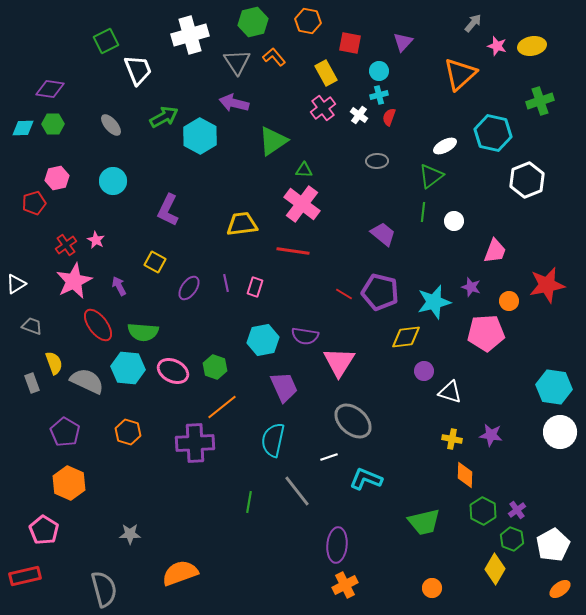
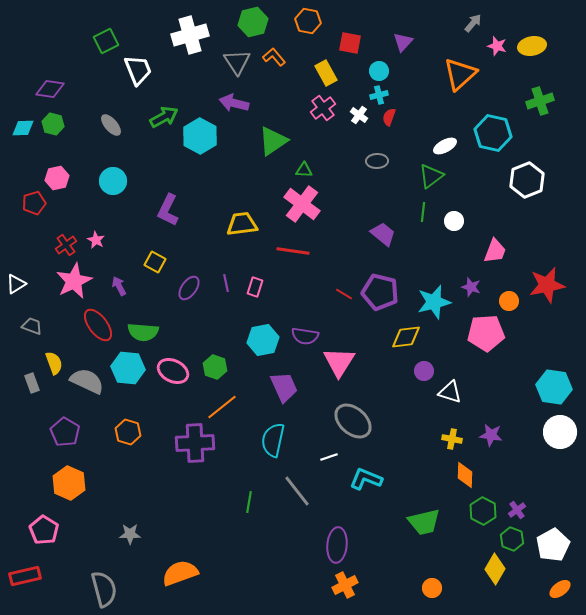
green hexagon at (53, 124): rotated 15 degrees clockwise
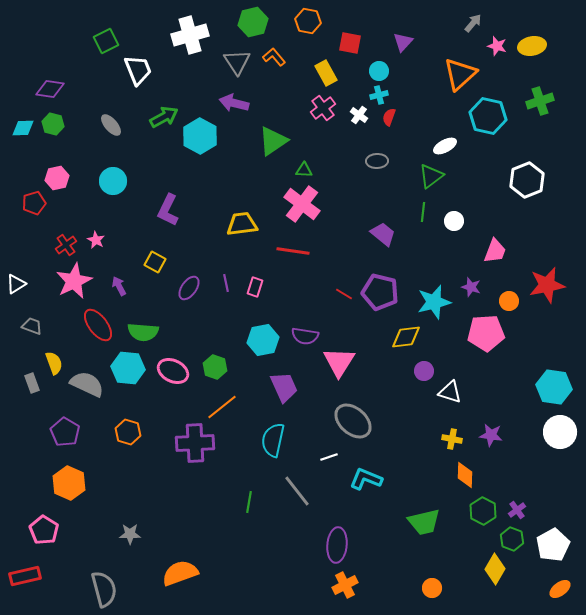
cyan hexagon at (493, 133): moved 5 px left, 17 px up
gray semicircle at (87, 381): moved 3 px down
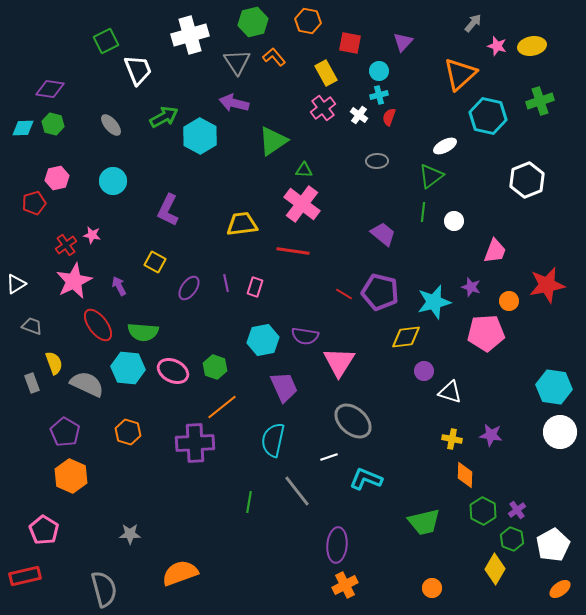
pink star at (96, 240): moved 4 px left, 5 px up; rotated 18 degrees counterclockwise
orange hexagon at (69, 483): moved 2 px right, 7 px up
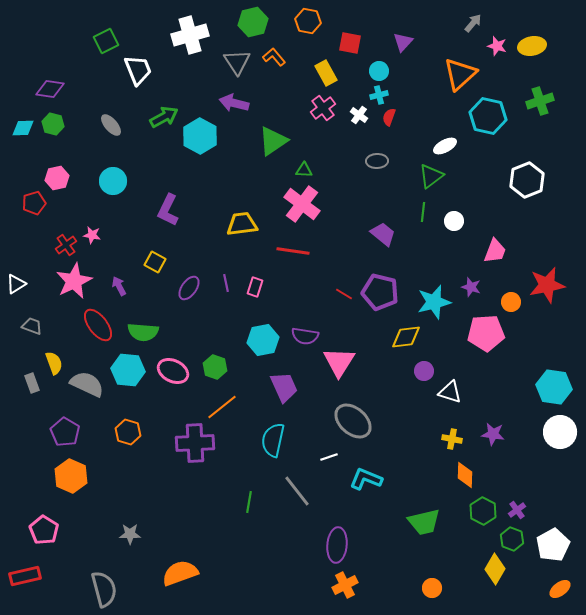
orange circle at (509, 301): moved 2 px right, 1 px down
cyan hexagon at (128, 368): moved 2 px down
purple star at (491, 435): moved 2 px right, 1 px up
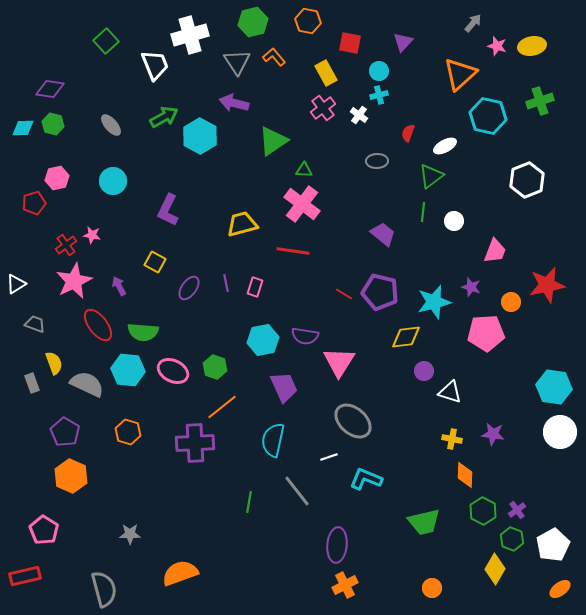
green square at (106, 41): rotated 15 degrees counterclockwise
white trapezoid at (138, 70): moved 17 px right, 5 px up
red semicircle at (389, 117): moved 19 px right, 16 px down
yellow trapezoid at (242, 224): rotated 8 degrees counterclockwise
gray trapezoid at (32, 326): moved 3 px right, 2 px up
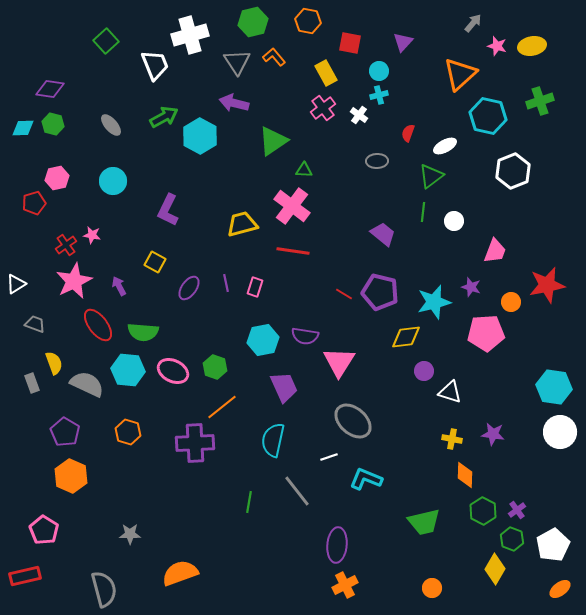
white hexagon at (527, 180): moved 14 px left, 9 px up
pink cross at (302, 204): moved 10 px left, 2 px down
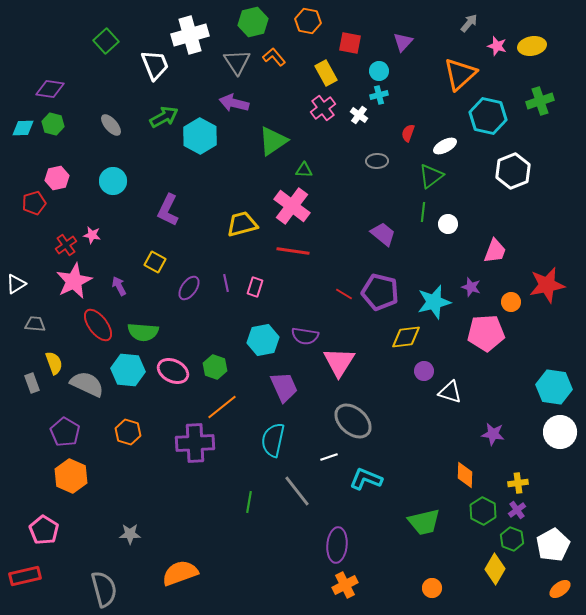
gray arrow at (473, 23): moved 4 px left
white circle at (454, 221): moved 6 px left, 3 px down
gray trapezoid at (35, 324): rotated 15 degrees counterclockwise
yellow cross at (452, 439): moved 66 px right, 44 px down; rotated 18 degrees counterclockwise
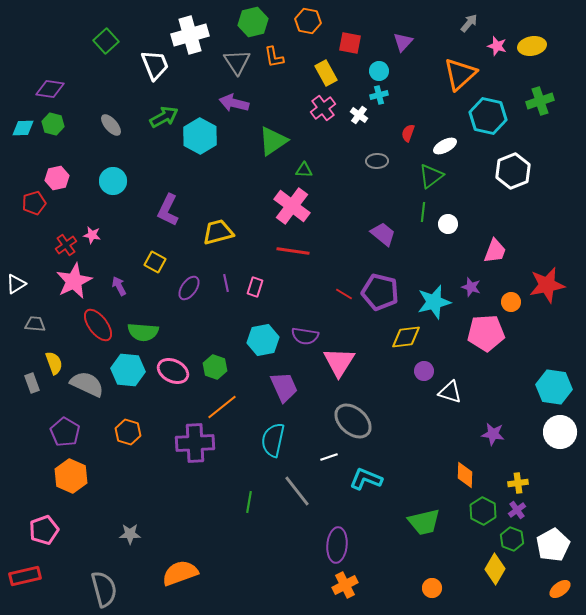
orange L-shape at (274, 57): rotated 150 degrees counterclockwise
yellow trapezoid at (242, 224): moved 24 px left, 8 px down
pink pentagon at (44, 530): rotated 20 degrees clockwise
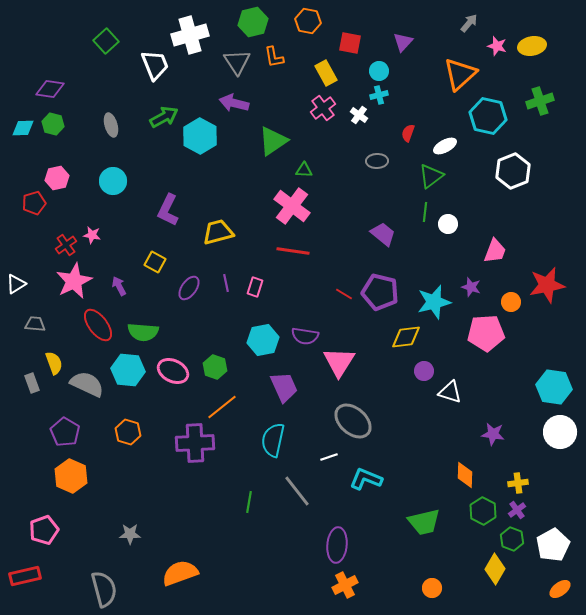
gray ellipse at (111, 125): rotated 25 degrees clockwise
green line at (423, 212): moved 2 px right
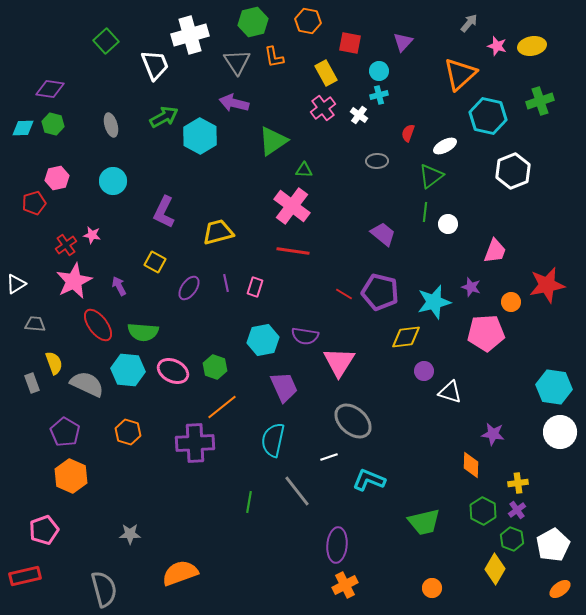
purple L-shape at (168, 210): moved 4 px left, 2 px down
orange diamond at (465, 475): moved 6 px right, 10 px up
cyan L-shape at (366, 479): moved 3 px right, 1 px down
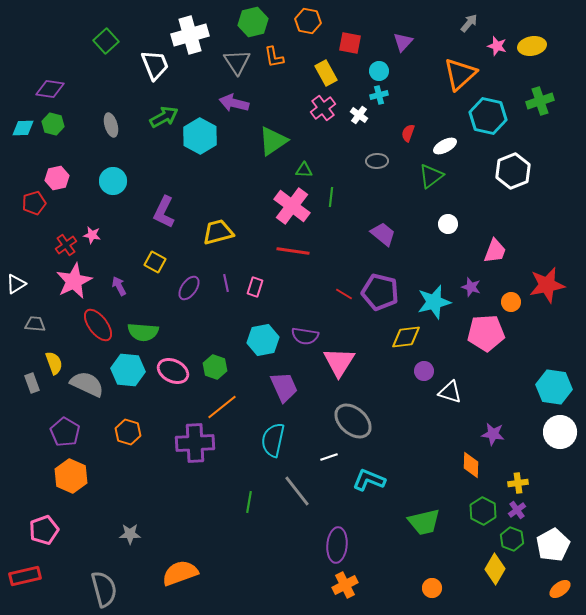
green line at (425, 212): moved 94 px left, 15 px up
